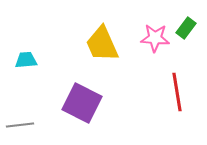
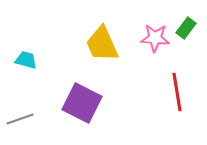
cyan trapezoid: rotated 20 degrees clockwise
gray line: moved 6 px up; rotated 12 degrees counterclockwise
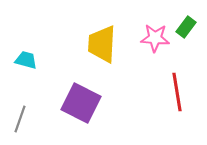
green rectangle: moved 1 px up
yellow trapezoid: rotated 27 degrees clockwise
purple square: moved 1 px left
gray line: rotated 52 degrees counterclockwise
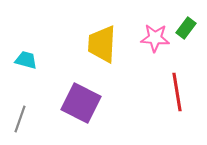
green rectangle: moved 1 px down
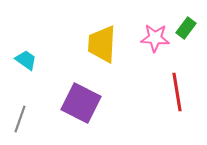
cyan trapezoid: rotated 20 degrees clockwise
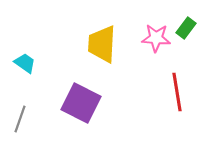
pink star: moved 1 px right
cyan trapezoid: moved 1 px left, 3 px down
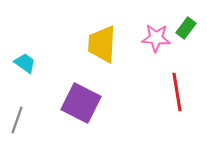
gray line: moved 3 px left, 1 px down
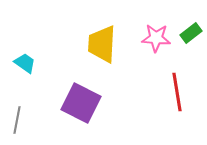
green rectangle: moved 5 px right, 5 px down; rotated 15 degrees clockwise
gray line: rotated 8 degrees counterclockwise
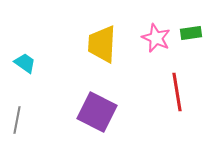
green rectangle: rotated 30 degrees clockwise
pink star: rotated 20 degrees clockwise
purple square: moved 16 px right, 9 px down
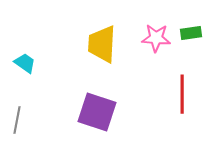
pink star: rotated 20 degrees counterclockwise
red line: moved 5 px right, 2 px down; rotated 9 degrees clockwise
purple square: rotated 9 degrees counterclockwise
